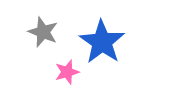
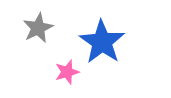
gray star: moved 5 px left, 4 px up; rotated 24 degrees clockwise
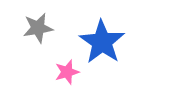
gray star: rotated 16 degrees clockwise
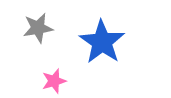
pink star: moved 13 px left, 9 px down
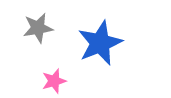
blue star: moved 2 px left, 1 px down; rotated 15 degrees clockwise
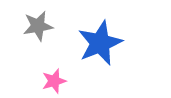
gray star: moved 2 px up
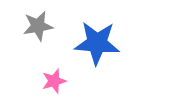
blue star: moved 3 px left; rotated 27 degrees clockwise
